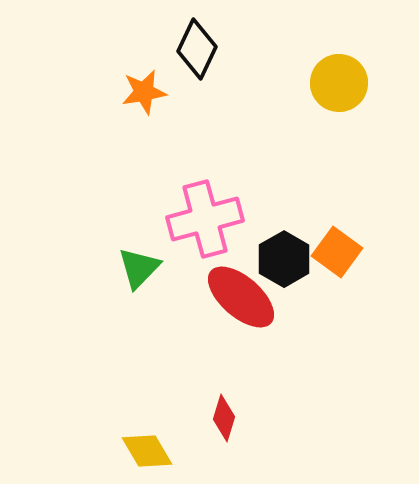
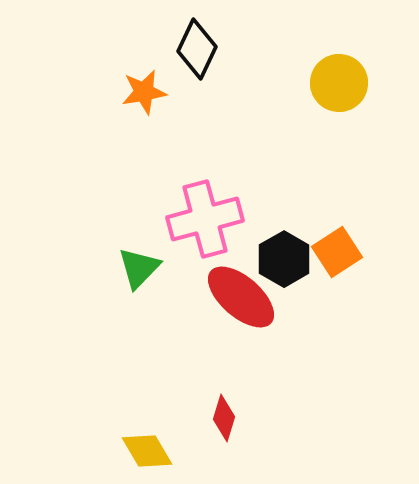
orange square: rotated 21 degrees clockwise
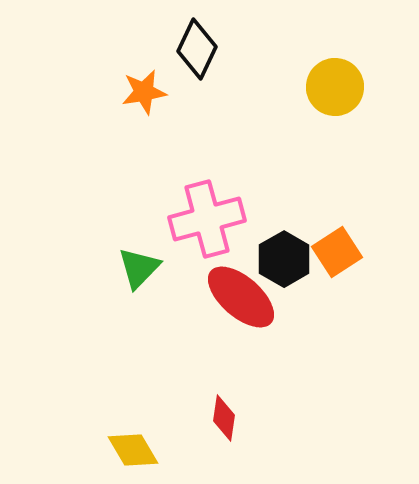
yellow circle: moved 4 px left, 4 px down
pink cross: moved 2 px right
red diamond: rotated 9 degrees counterclockwise
yellow diamond: moved 14 px left, 1 px up
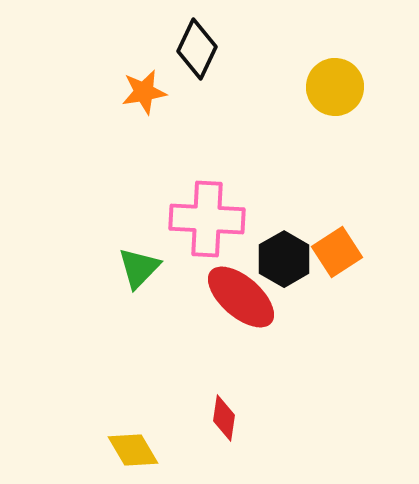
pink cross: rotated 18 degrees clockwise
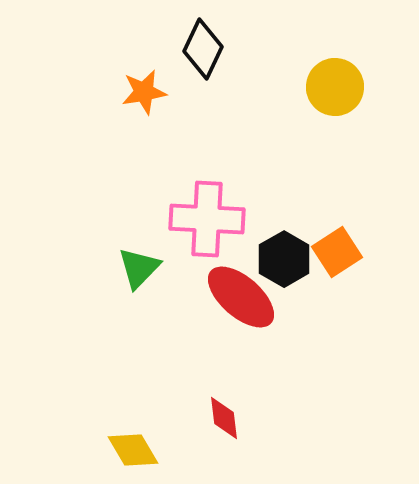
black diamond: moved 6 px right
red diamond: rotated 15 degrees counterclockwise
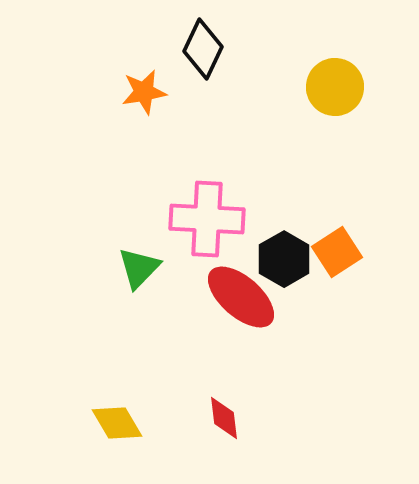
yellow diamond: moved 16 px left, 27 px up
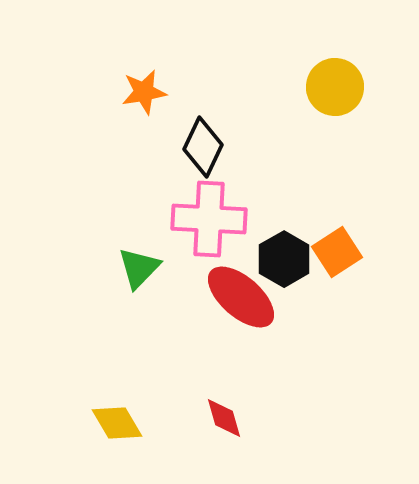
black diamond: moved 98 px down
pink cross: moved 2 px right
red diamond: rotated 9 degrees counterclockwise
